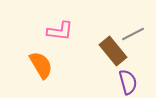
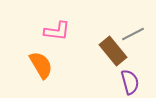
pink L-shape: moved 3 px left
purple semicircle: moved 2 px right
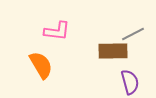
brown rectangle: rotated 52 degrees counterclockwise
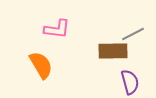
pink L-shape: moved 2 px up
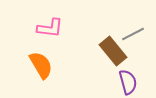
pink L-shape: moved 7 px left, 1 px up
brown rectangle: rotated 52 degrees clockwise
purple semicircle: moved 2 px left
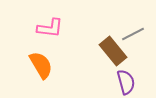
purple semicircle: moved 2 px left
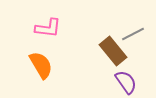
pink L-shape: moved 2 px left
purple semicircle: rotated 20 degrees counterclockwise
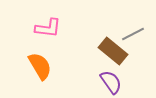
brown rectangle: rotated 12 degrees counterclockwise
orange semicircle: moved 1 px left, 1 px down
purple semicircle: moved 15 px left
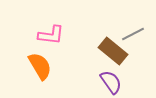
pink L-shape: moved 3 px right, 7 px down
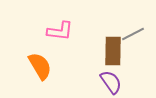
pink L-shape: moved 9 px right, 4 px up
brown rectangle: rotated 52 degrees clockwise
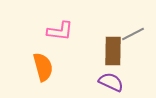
orange semicircle: moved 3 px right, 1 px down; rotated 16 degrees clockwise
purple semicircle: rotated 30 degrees counterclockwise
